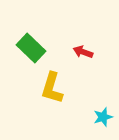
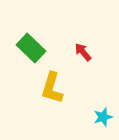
red arrow: rotated 30 degrees clockwise
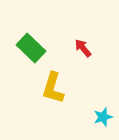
red arrow: moved 4 px up
yellow L-shape: moved 1 px right
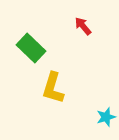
red arrow: moved 22 px up
cyan star: moved 3 px right
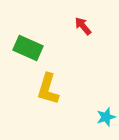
green rectangle: moved 3 px left; rotated 20 degrees counterclockwise
yellow L-shape: moved 5 px left, 1 px down
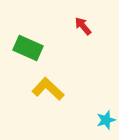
yellow L-shape: rotated 116 degrees clockwise
cyan star: moved 3 px down
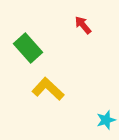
red arrow: moved 1 px up
green rectangle: rotated 24 degrees clockwise
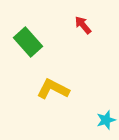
green rectangle: moved 6 px up
yellow L-shape: moved 5 px right; rotated 16 degrees counterclockwise
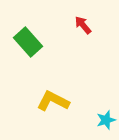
yellow L-shape: moved 12 px down
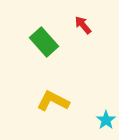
green rectangle: moved 16 px right
cyan star: rotated 18 degrees counterclockwise
